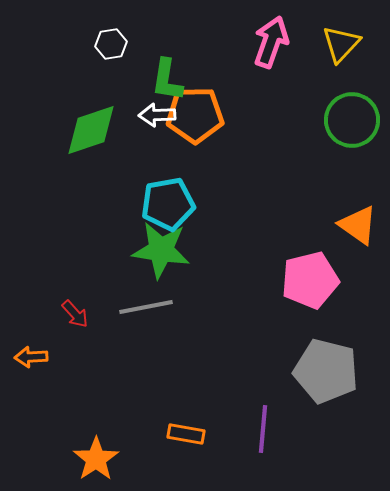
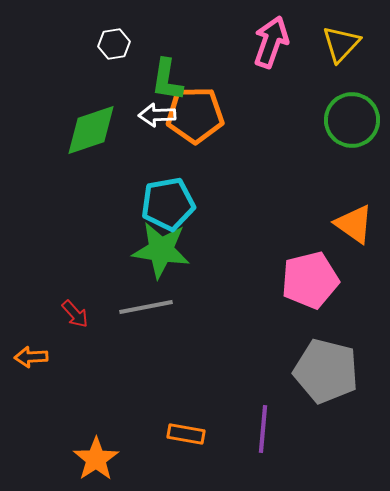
white hexagon: moved 3 px right
orange triangle: moved 4 px left, 1 px up
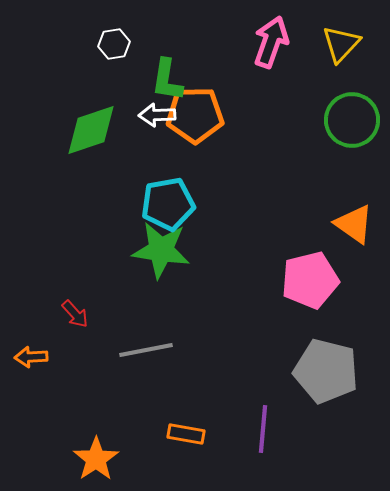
gray line: moved 43 px down
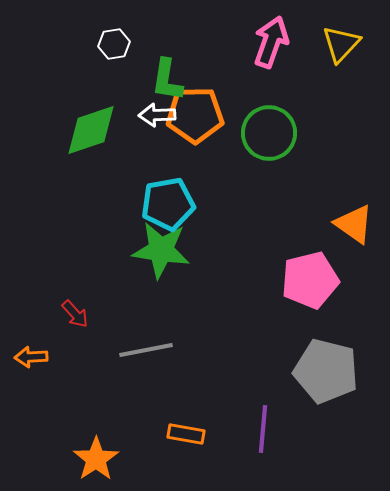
green circle: moved 83 px left, 13 px down
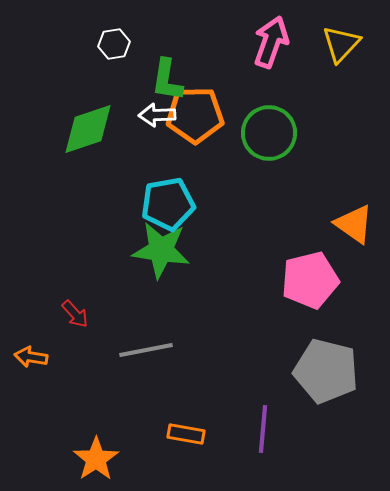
green diamond: moved 3 px left, 1 px up
orange arrow: rotated 12 degrees clockwise
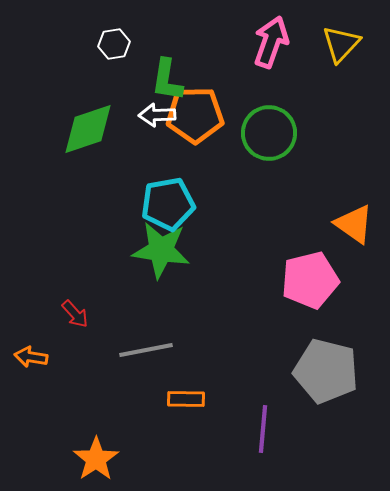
orange rectangle: moved 35 px up; rotated 9 degrees counterclockwise
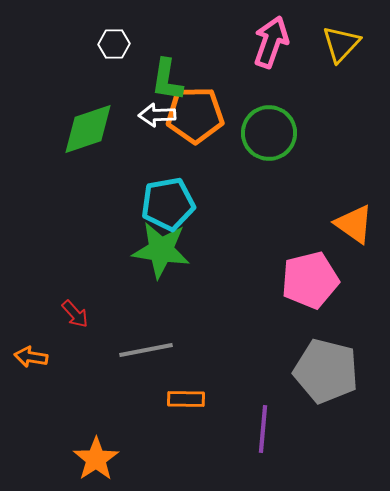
white hexagon: rotated 8 degrees clockwise
